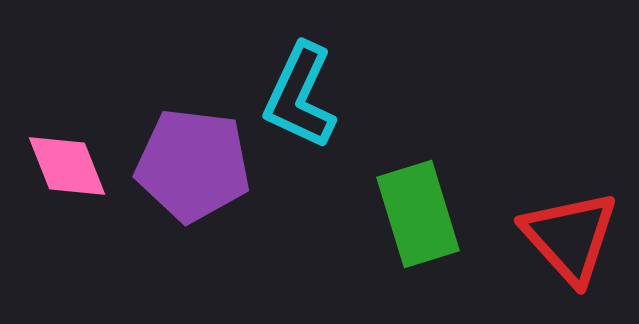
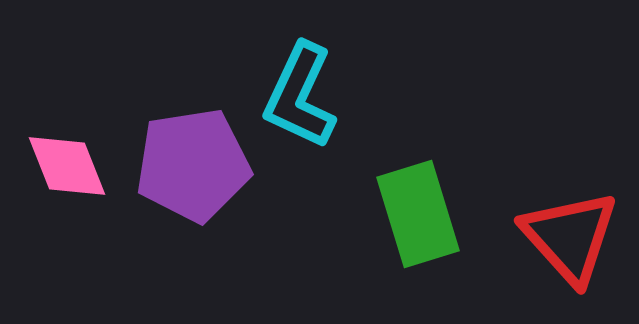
purple pentagon: rotated 16 degrees counterclockwise
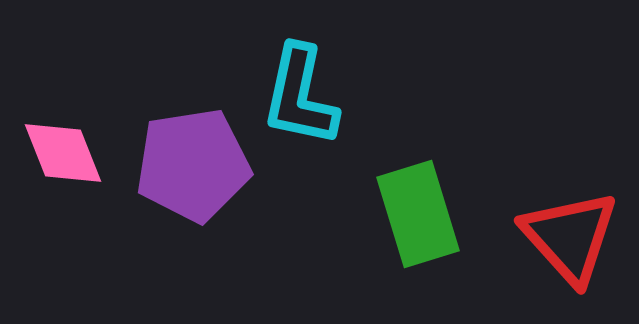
cyan L-shape: rotated 13 degrees counterclockwise
pink diamond: moved 4 px left, 13 px up
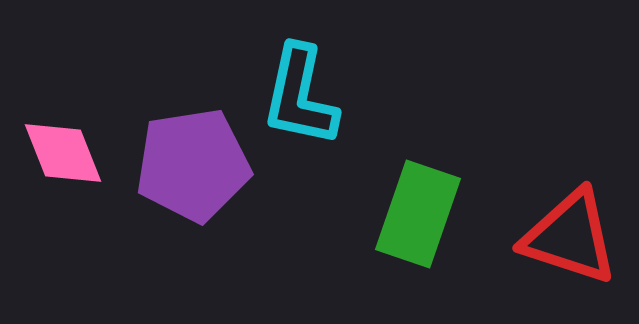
green rectangle: rotated 36 degrees clockwise
red triangle: rotated 30 degrees counterclockwise
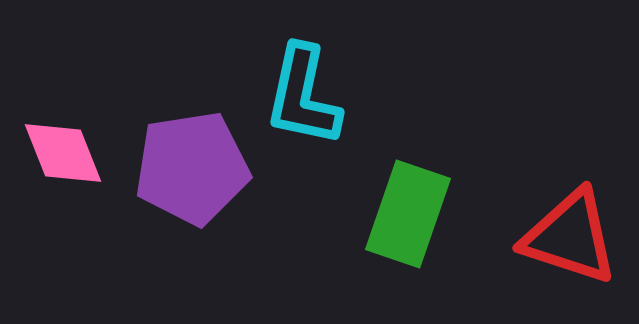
cyan L-shape: moved 3 px right
purple pentagon: moved 1 px left, 3 px down
green rectangle: moved 10 px left
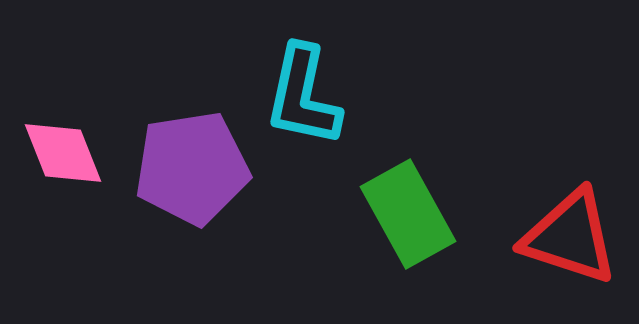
green rectangle: rotated 48 degrees counterclockwise
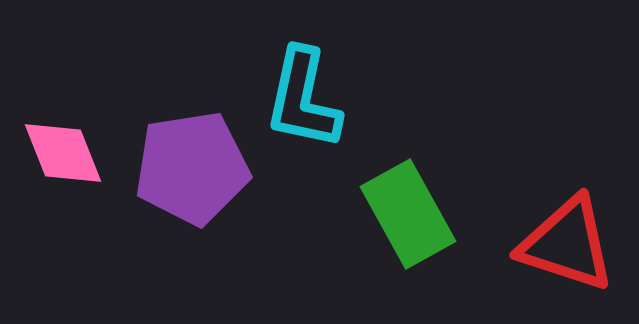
cyan L-shape: moved 3 px down
red triangle: moved 3 px left, 7 px down
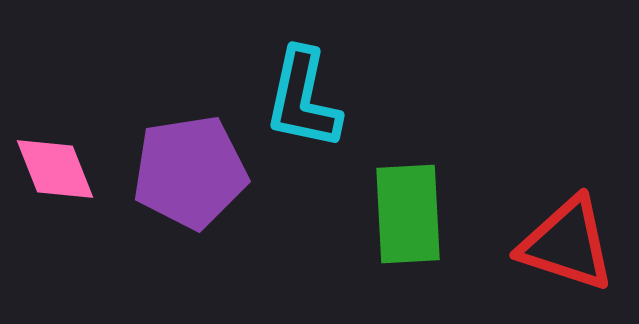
pink diamond: moved 8 px left, 16 px down
purple pentagon: moved 2 px left, 4 px down
green rectangle: rotated 26 degrees clockwise
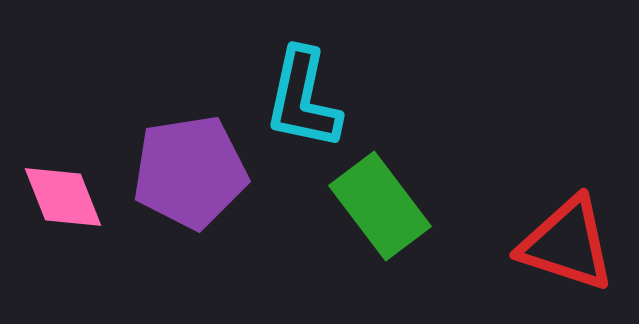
pink diamond: moved 8 px right, 28 px down
green rectangle: moved 28 px left, 8 px up; rotated 34 degrees counterclockwise
